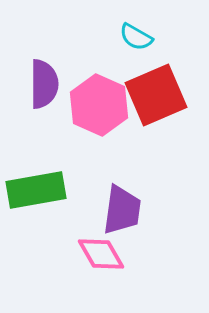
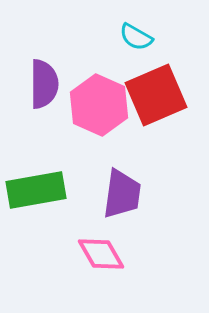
purple trapezoid: moved 16 px up
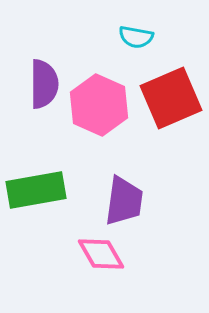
cyan semicircle: rotated 20 degrees counterclockwise
red square: moved 15 px right, 3 px down
purple trapezoid: moved 2 px right, 7 px down
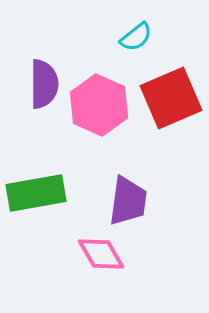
cyan semicircle: rotated 48 degrees counterclockwise
green rectangle: moved 3 px down
purple trapezoid: moved 4 px right
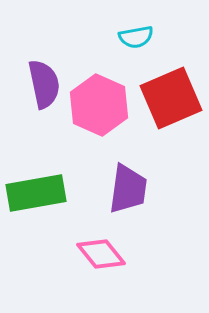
cyan semicircle: rotated 28 degrees clockwise
purple semicircle: rotated 12 degrees counterclockwise
purple trapezoid: moved 12 px up
pink diamond: rotated 9 degrees counterclockwise
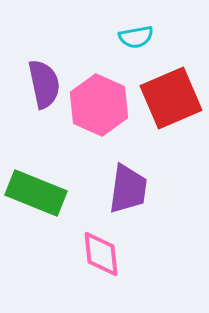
green rectangle: rotated 32 degrees clockwise
pink diamond: rotated 33 degrees clockwise
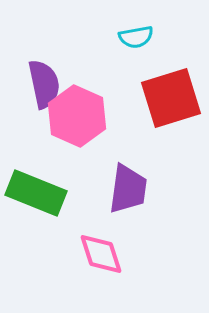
red square: rotated 6 degrees clockwise
pink hexagon: moved 22 px left, 11 px down
pink diamond: rotated 12 degrees counterclockwise
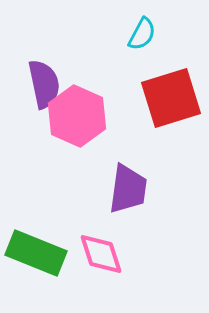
cyan semicircle: moved 6 px right, 3 px up; rotated 52 degrees counterclockwise
green rectangle: moved 60 px down
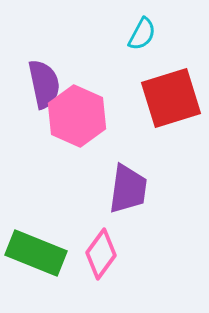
pink diamond: rotated 54 degrees clockwise
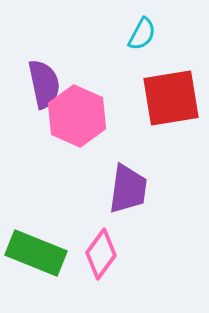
red square: rotated 8 degrees clockwise
